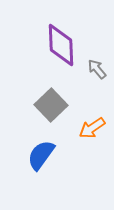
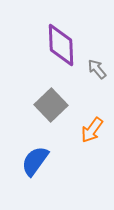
orange arrow: moved 2 px down; rotated 20 degrees counterclockwise
blue semicircle: moved 6 px left, 6 px down
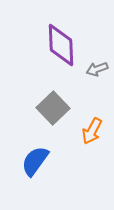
gray arrow: rotated 70 degrees counterclockwise
gray square: moved 2 px right, 3 px down
orange arrow: moved 1 px down; rotated 8 degrees counterclockwise
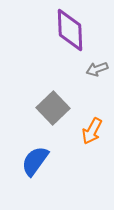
purple diamond: moved 9 px right, 15 px up
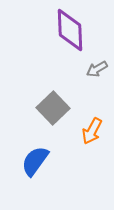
gray arrow: rotated 10 degrees counterclockwise
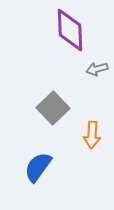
gray arrow: rotated 15 degrees clockwise
orange arrow: moved 4 px down; rotated 24 degrees counterclockwise
blue semicircle: moved 3 px right, 6 px down
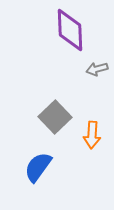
gray square: moved 2 px right, 9 px down
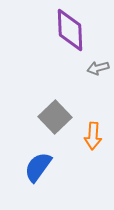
gray arrow: moved 1 px right, 1 px up
orange arrow: moved 1 px right, 1 px down
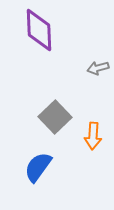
purple diamond: moved 31 px left
